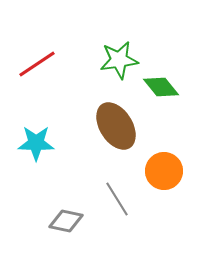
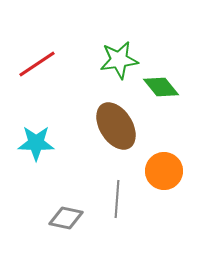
gray line: rotated 36 degrees clockwise
gray diamond: moved 3 px up
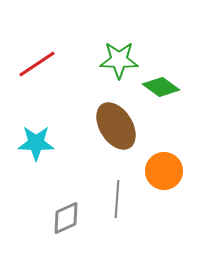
green star: rotated 9 degrees clockwise
green diamond: rotated 15 degrees counterclockwise
gray diamond: rotated 36 degrees counterclockwise
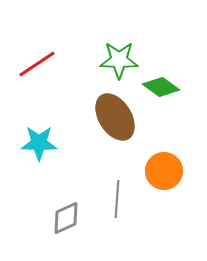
brown ellipse: moved 1 px left, 9 px up
cyan star: moved 3 px right
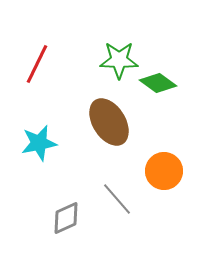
red line: rotated 30 degrees counterclockwise
green diamond: moved 3 px left, 4 px up
brown ellipse: moved 6 px left, 5 px down
cyan star: rotated 12 degrees counterclockwise
gray line: rotated 45 degrees counterclockwise
